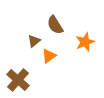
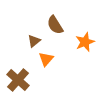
orange triangle: moved 3 px left, 3 px down; rotated 14 degrees counterclockwise
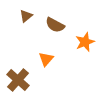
brown semicircle: rotated 30 degrees counterclockwise
brown triangle: moved 8 px left, 25 px up
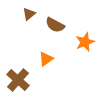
brown triangle: moved 3 px right, 2 px up
orange triangle: rotated 14 degrees clockwise
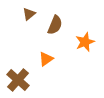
brown semicircle: rotated 96 degrees counterclockwise
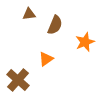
brown triangle: rotated 32 degrees clockwise
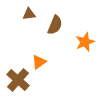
orange triangle: moved 7 px left, 3 px down
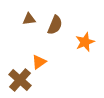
brown triangle: moved 5 px down
brown cross: moved 2 px right
